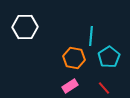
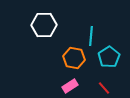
white hexagon: moved 19 px right, 2 px up
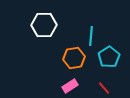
orange hexagon: rotated 20 degrees counterclockwise
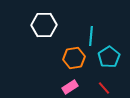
pink rectangle: moved 1 px down
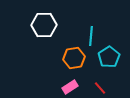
red line: moved 4 px left
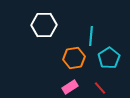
cyan pentagon: moved 1 px down
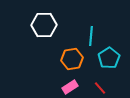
orange hexagon: moved 2 px left, 1 px down
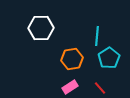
white hexagon: moved 3 px left, 3 px down
cyan line: moved 6 px right
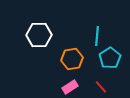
white hexagon: moved 2 px left, 7 px down
cyan pentagon: moved 1 px right
red line: moved 1 px right, 1 px up
